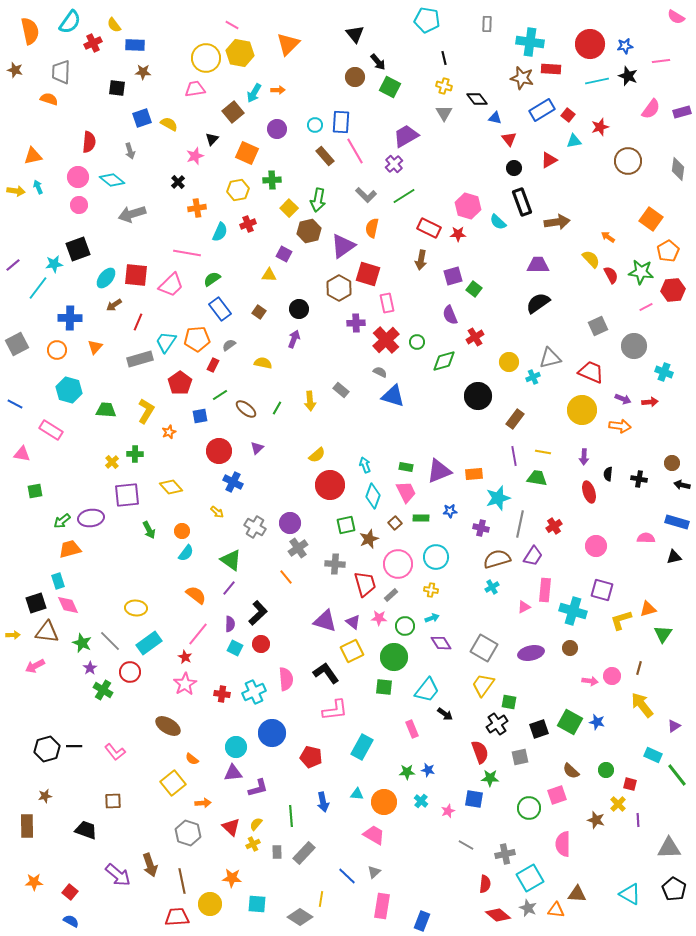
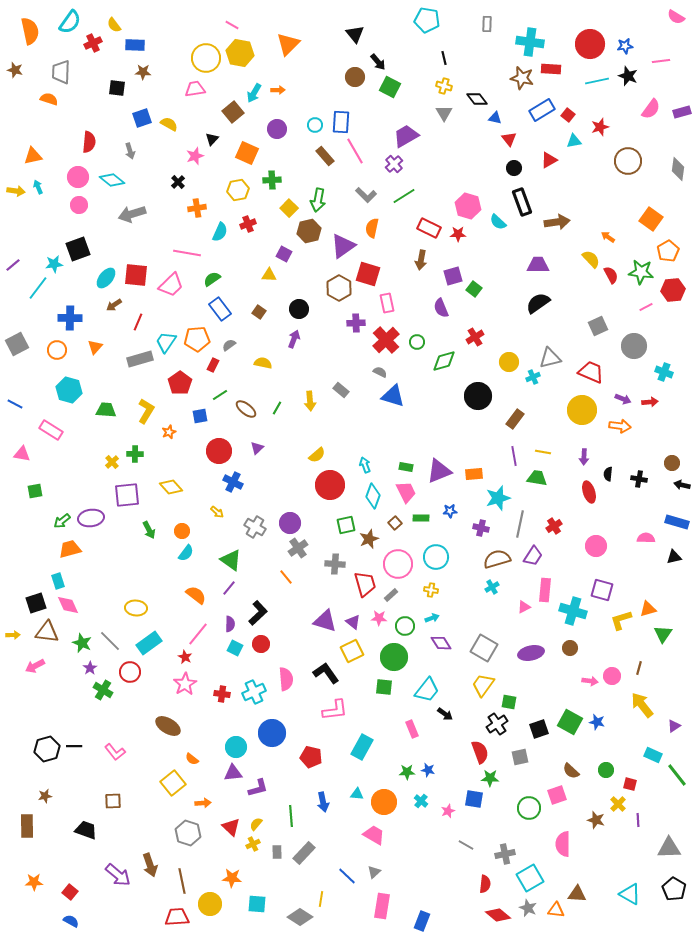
purple semicircle at (450, 315): moved 9 px left, 7 px up
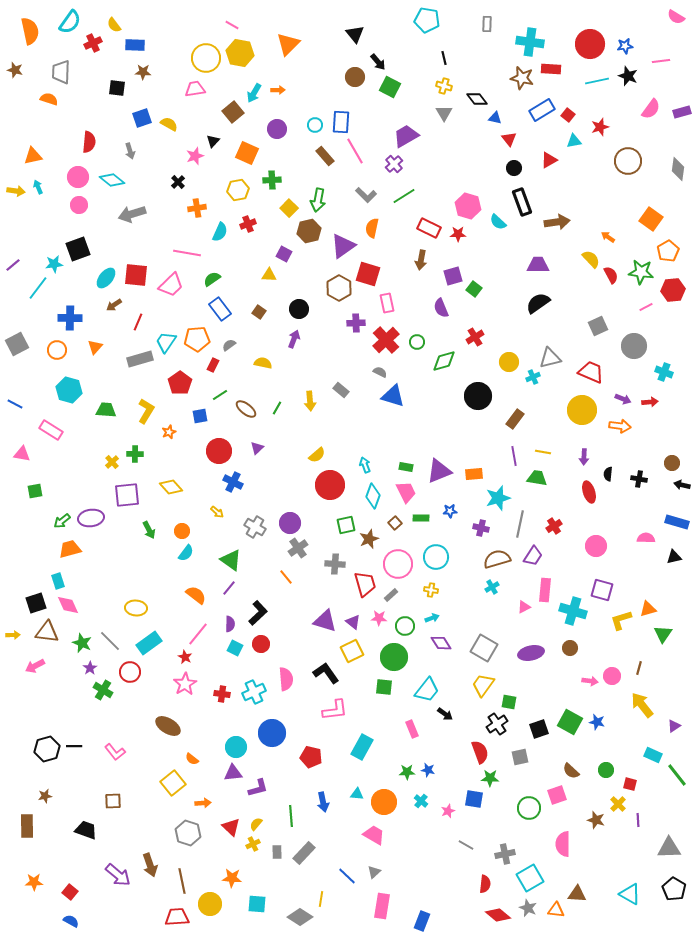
black triangle at (212, 139): moved 1 px right, 2 px down
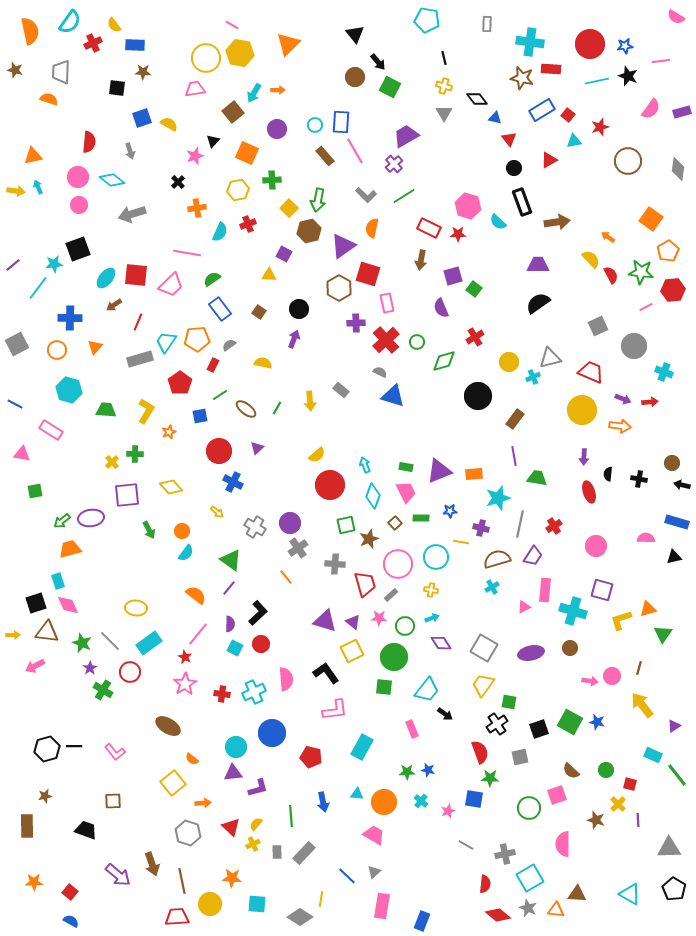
yellow line at (543, 452): moved 82 px left, 90 px down
brown arrow at (150, 865): moved 2 px right, 1 px up
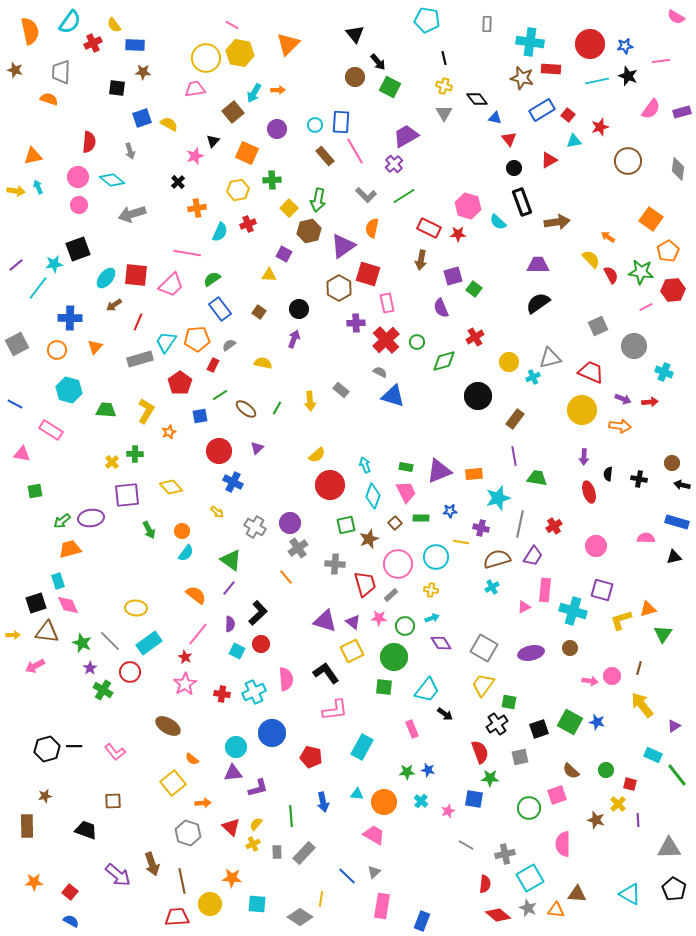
purple line at (13, 265): moved 3 px right
cyan square at (235, 648): moved 2 px right, 3 px down
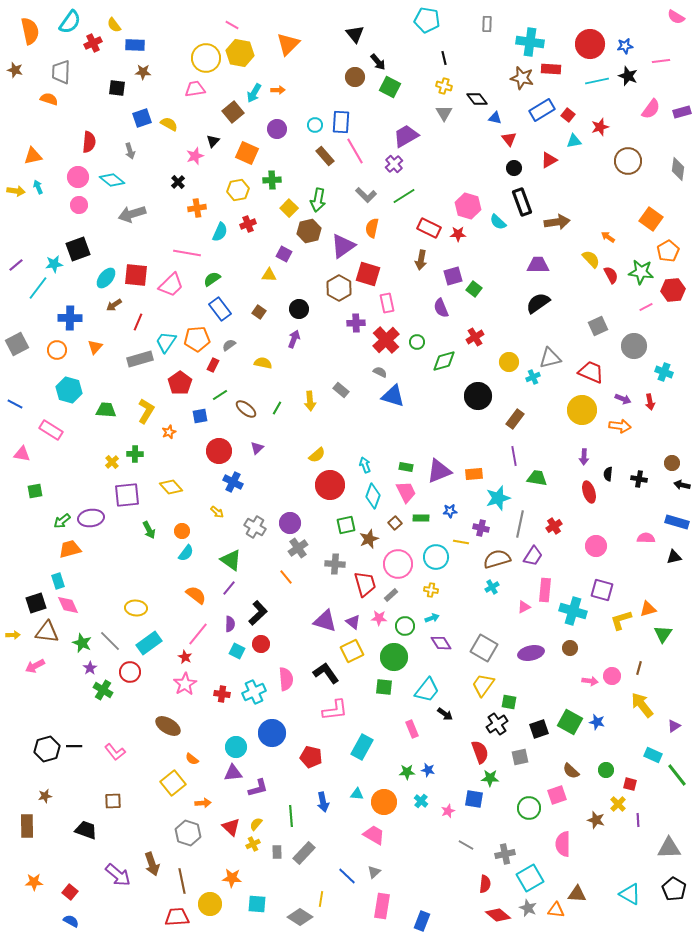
red arrow at (650, 402): rotated 84 degrees clockwise
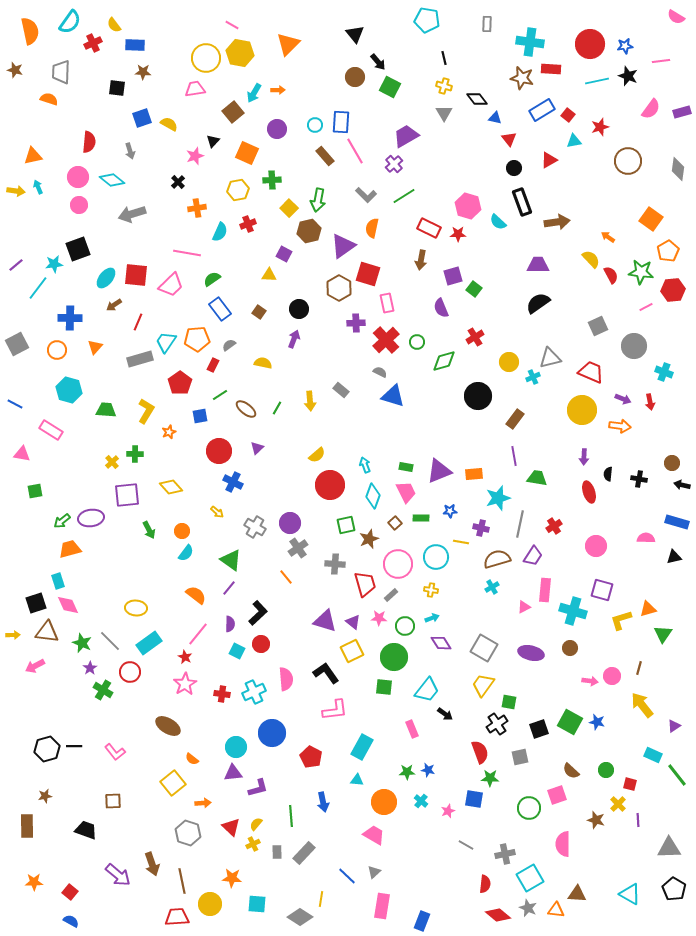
purple ellipse at (531, 653): rotated 25 degrees clockwise
red pentagon at (311, 757): rotated 15 degrees clockwise
cyan triangle at (357, 794): moved 14 px up
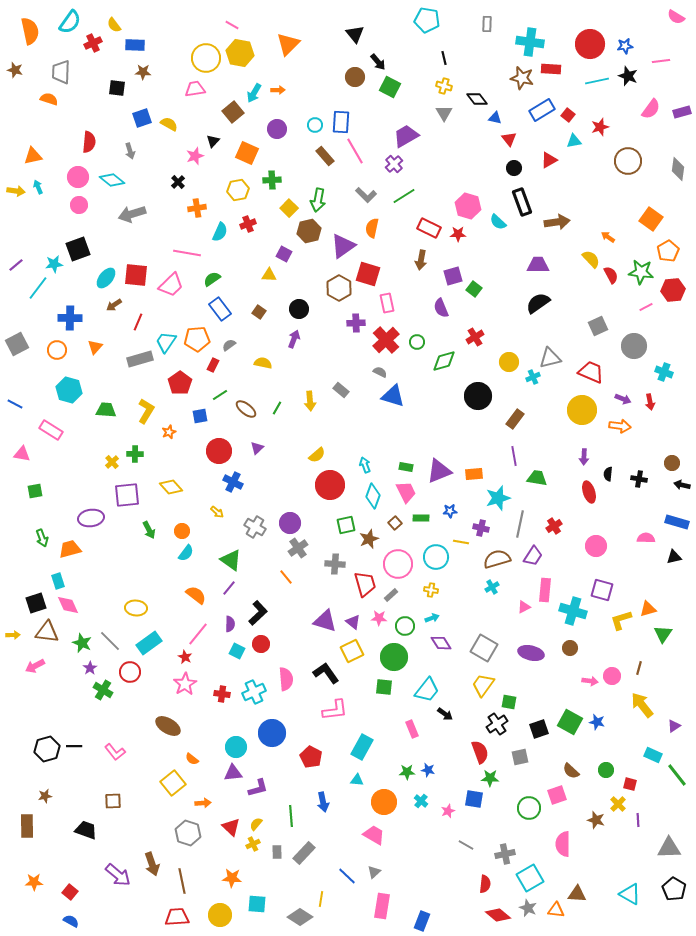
green arrow at (62, 521): moved 20 px left, 17 px down; rotated 72 degrees counterclockwise
yellow circle at (210, 904): moved 10 px right, 11 px down
